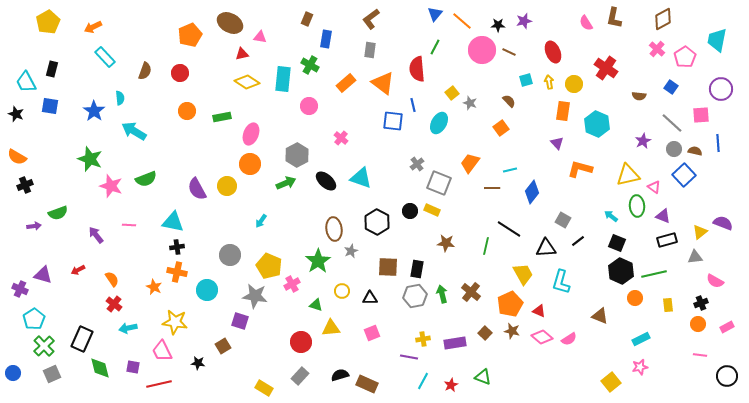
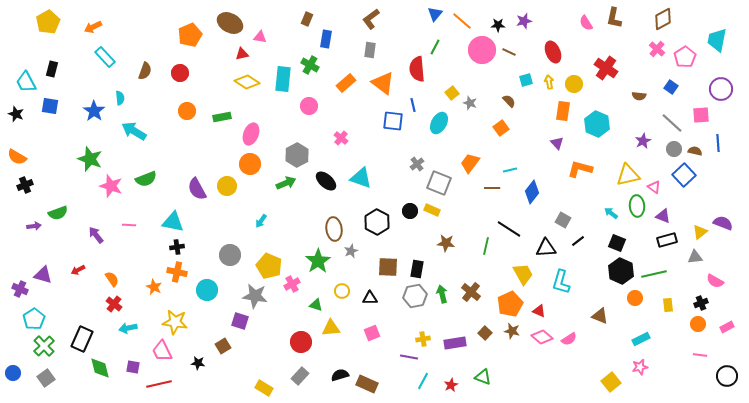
cyan arrow at (611, 216): moved 3 px up
gray square at (52, 374): moved 6 px left, 4 px down; rotated 12 degrees counterclockwise
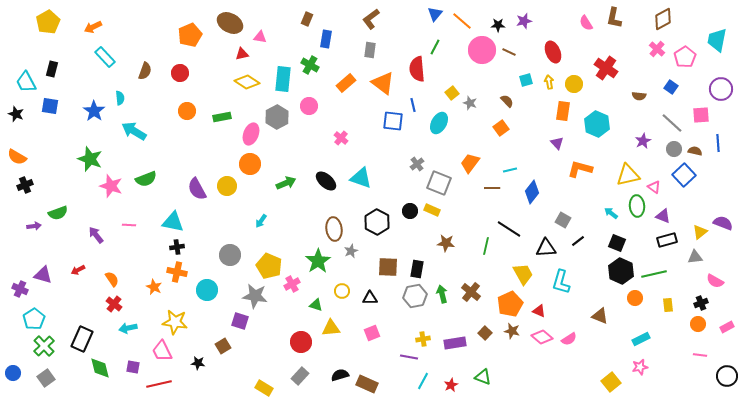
brown semicircle at (509, 101): moved 2 px left
gray hexagon at (297, 155): moved 20 px left, 38 px up
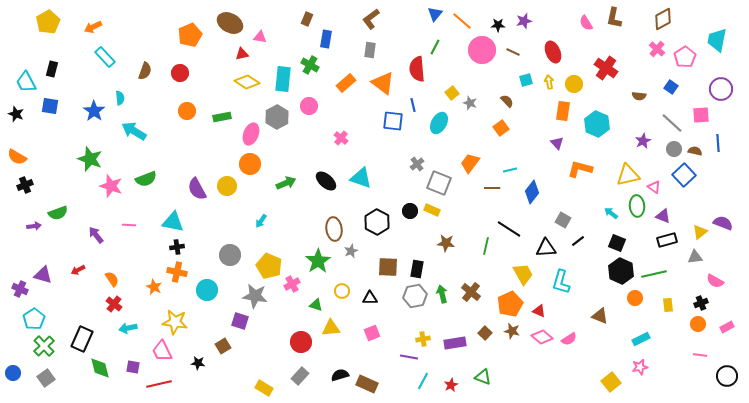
brown line at (509, 52): moved 4 px right
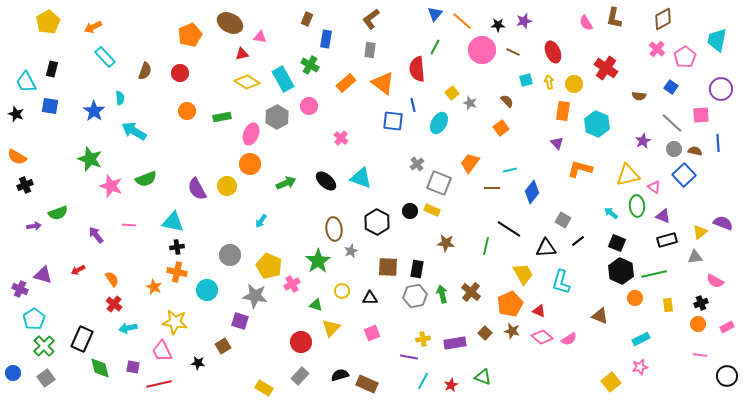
cyan rectangle at (283, 79): rotated 35 degrees counterclockwise
yellow triangle at (331, 328): rotated 42 degrees counterclockwise
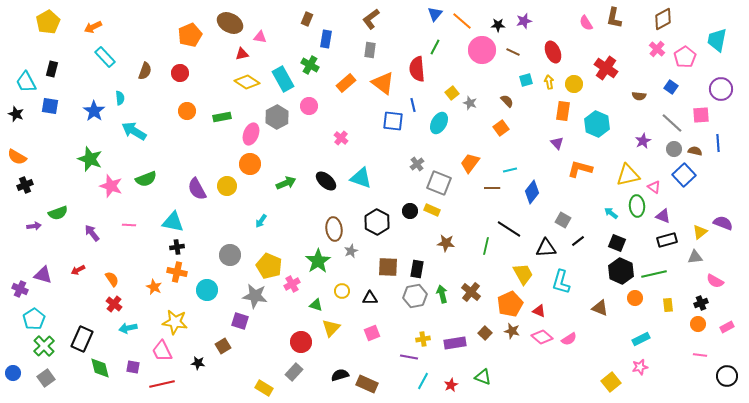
purple arrow at (96, 235): moved 4 px left, 2 px up
brown triangle at (600, 316): moved 8 px up
gray rectangle at (300, 376): moved 6 px left, 4 px up
red line at (159, 384): moved 3 px right
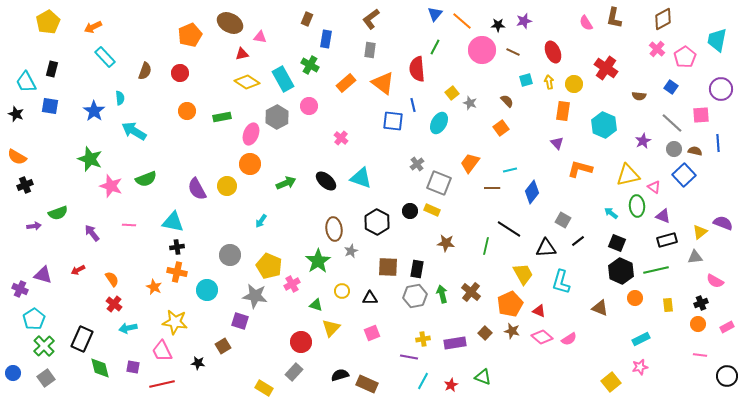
cyan hexagon at (597, 124): moved 7 px right, 1 px down
green line at (654, 274): moved 2 px right, 4 px up
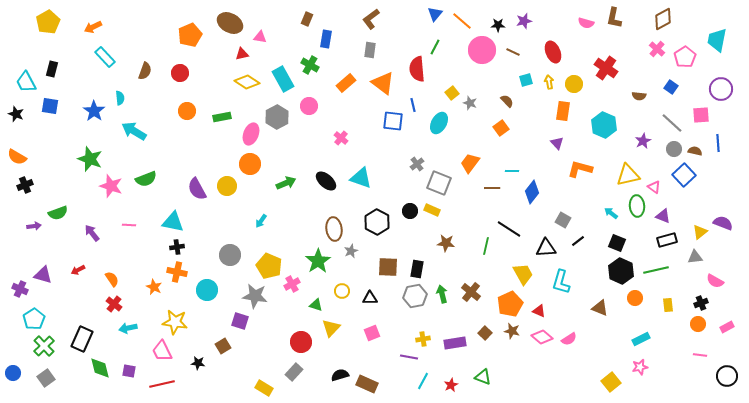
pink semicircle at (586, 23): rotated 42 degrees counterclockwise
cyan line at (510, 170): moved 2 px right, 1 px down; rotated 16 degrees clockwise
purple square at (133, 367): moved 4 px left, 4 px down
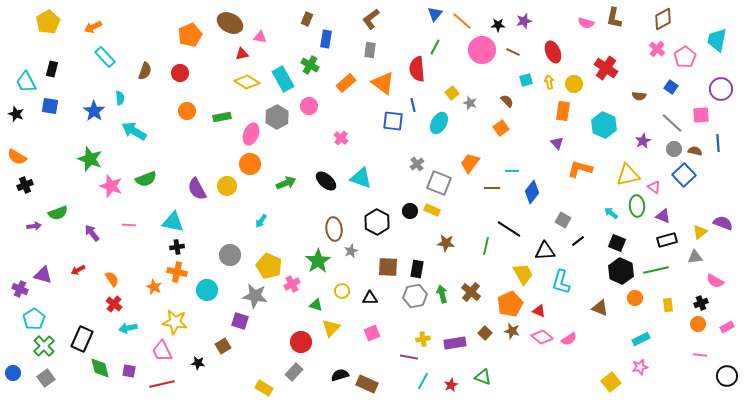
black triangle at (546, 248): moved 1 px left, 3 px down
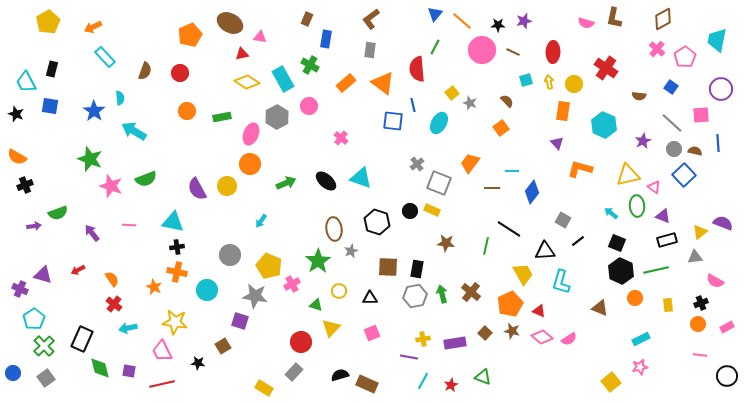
red ellipse at (553, 52): rotated 25 degrees clockwise
black hexagon at (377, 222): rotated 10 degrees counterclockwise
yellow circle at (342, 291): moved 3 px left
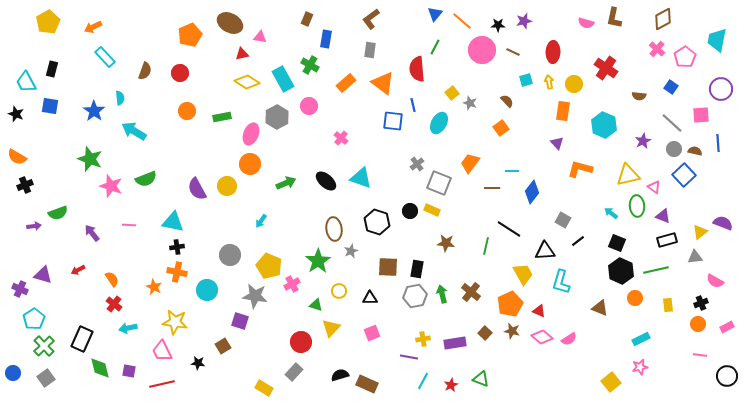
green triangle at (483, 377): moved 2 px left, 2 px down
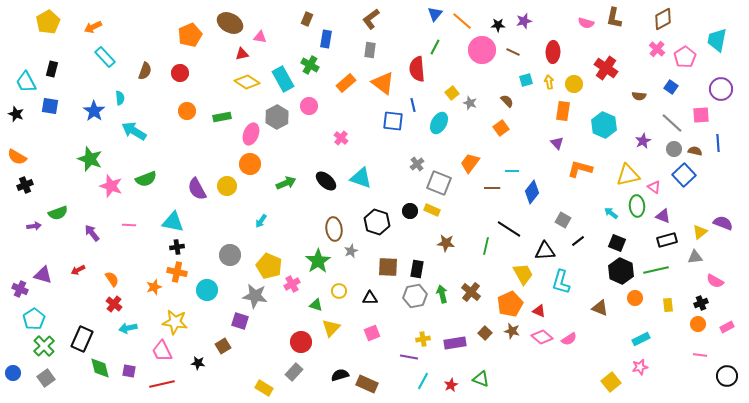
orange star at (154, 287): rotated 28 degrees clockwise
